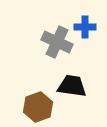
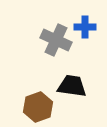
gray cross: moved 1 px left, 2 px up
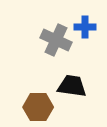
brown hexagon: rotated 20 degrees clockwise
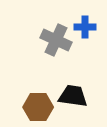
black trapezoid: moved 1 px right, 10 px down
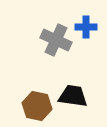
blue cross: moved 1 px right
brown hexagon: moved 1 px left, 1 px up; rotated 12 degrees clockwise
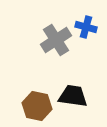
blue cross: rotated 15 degrees clockwise
gray cross: rotated 32 degrees clockwise
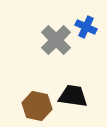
blue cross: rotated 10 degrees clockwise
gray cross: rotated 12 degrees counterclockwise
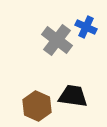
gray cross: moved 1 px right; rotated 8 degrees counterclockwise
brown hexagon: rotated 12 degrees clockwise
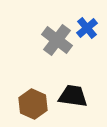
blue cross: moved 1 px right, 1 px down; rotated 25 degrees clockwise
brown hexagon: moved 4 px left, 2 px up
